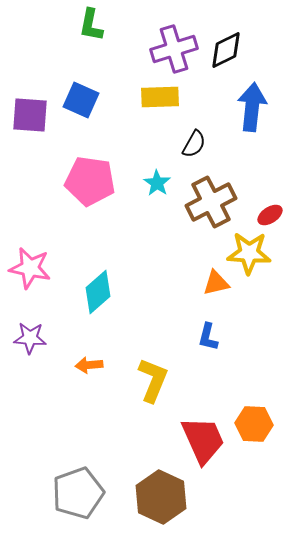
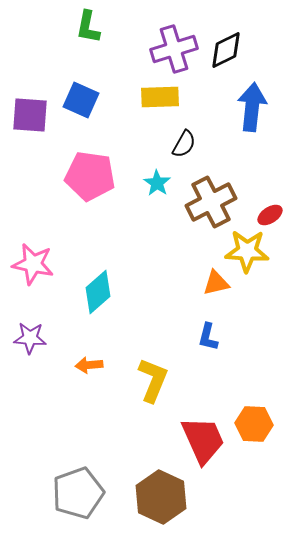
green L-shape: moved 3 px left, 2 px down
black semicircle: moved 10 px left
pink pentagon: moved 5 px up
yellow star: moved 2 px left, 2 px up
pink star: moved 3 px right, 4 px up
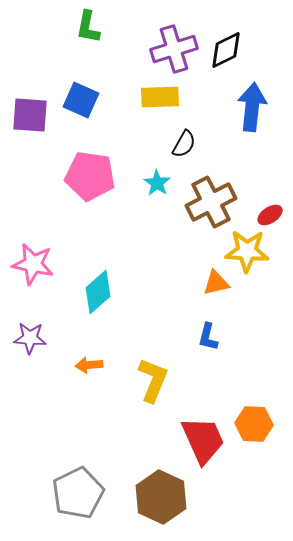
gray pentagon: rotated 6 degrees counterclockwise
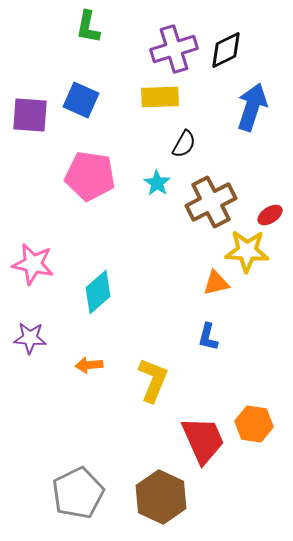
blue arrow: rotated 12 degrees clockwise
orange hexagon: rotated 6 degrees clockwise
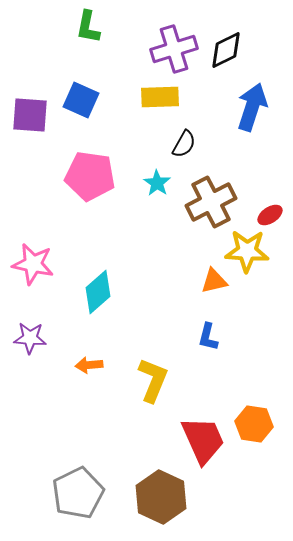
orange triangle: moved 2 px left, 2 px up
